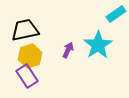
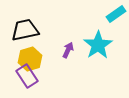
yellow hexagon: moved 3 px down
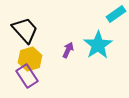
black trapezoid: rotated 60 degrees clockwise
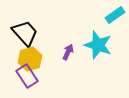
cyan rectangle: moved 1 px left, 1 px down
black trapezoid: moved 3 px down
cyan star: rotated 20 degrees counterclockwise
purple arrow: moved 2 px down
